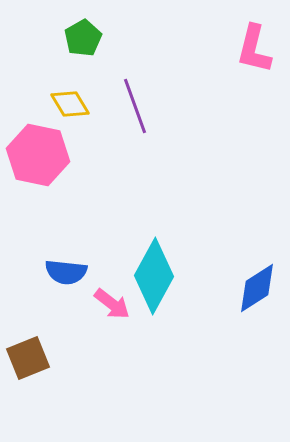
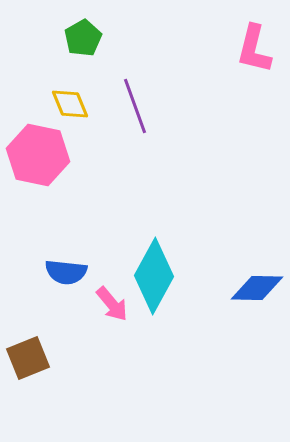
yellow diamond: rotated 9 degrees clockwise
blue diamond: rotated 34 degrees clockwise
pink arrow: rotated 12 degrees clockwise
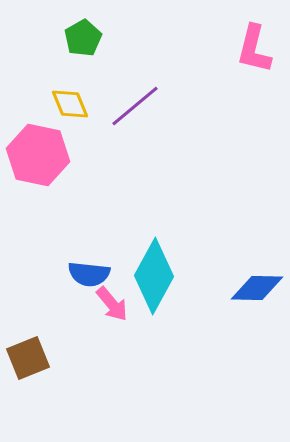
purple line: rotated 70 degrees clockwise
blue semicircle: moved 23 px right, 2 px down
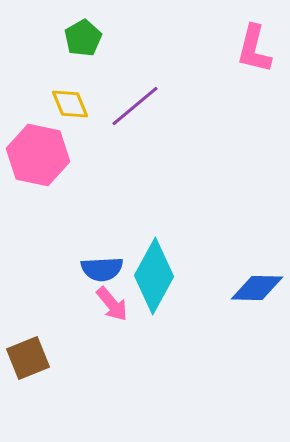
blue semicircle: moved 13 px right, 5 px up; rotated 9 degrees counterclockwise
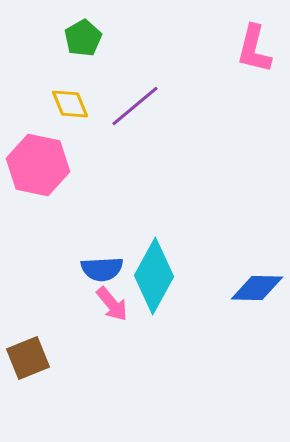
pink hexagon: moved 10 px down
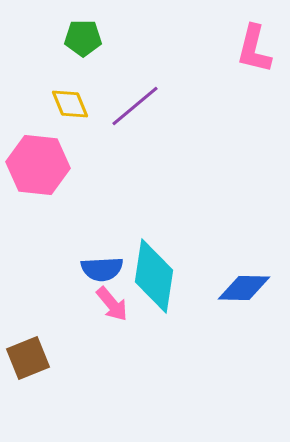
green pentagon: rotated 30 degrees clockwise
pink hexagon: rotated 6 degrees counterclockwise
cyan diamond: rotated 20 degrees counterclockwise
blue diamond: moved 13 px left
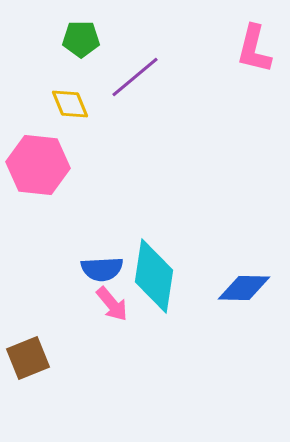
green pentagon: moved 2 px left, 1 px down
purple line: moved 29 px up
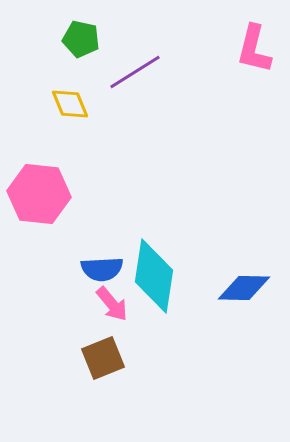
green pentagon: rotated 12 degrees clockwise
purple line: moved 5 px up; rotated 8 degrees clockwise
pink hexagon: moved 1 px right, 29 px down
brown square: moved 75 px right
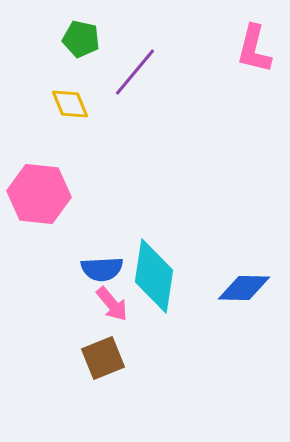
purple line: rotated 18 degrees counterclockwise
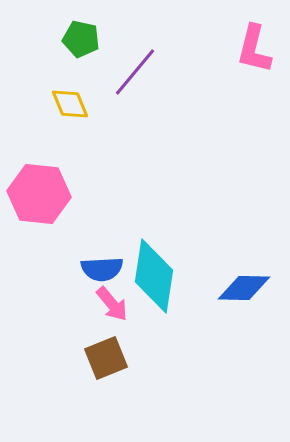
brown square: moved 3 px right
